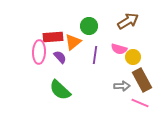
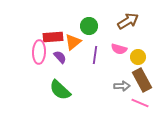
yellow circle: moved 5 px right
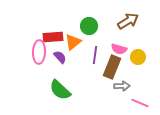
brown rectangle: moved 30 px left, 13 px up; rotated 50 degrees clockwise
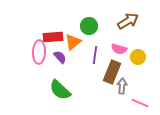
brown rectangle: moved 5 px down
gray arrow: rotated 84 degrees counterclockwise
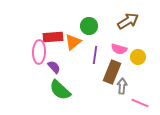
purple semicircle: moved 6 px left, 10 px down
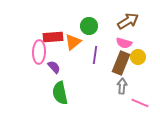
pink semicircle: moved 5 px right, 6 px up
brown rectangle: moved 9 px right, 9 px up
green semicircle: moved 3 px down; rotated 35 degrees clockwise
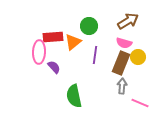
green semicircle: moved 14 px right, 3 px down
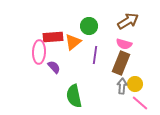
pink semicircle: moved 1 px down
yellow circle: moved 3 px left, 27 px down
pink line: rotated 18 degrees clockwise
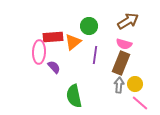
gray arrow: moved 3 px left, 1 px up
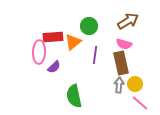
brown rectangle: rotated 35 degrees counterclockwise
purple semicircle: rotated 88 degrees clockwise
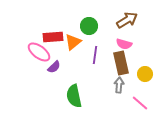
brown arrow: moved 1 px left, 1 px up
pink ellipse: rotated 55 degrees counterclockwise
yellow circle: moved 10 px right, 10 px up
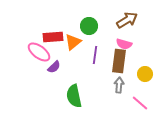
brown rectangle: moved 2 px left, 2 px up; rotated 20 degrees clockwise
